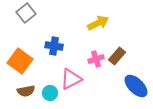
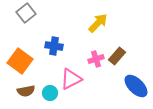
yellow arrow: rotated 20 degrees counterclockwise
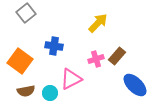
blue ellipse: moved 1 px left, 1 px up
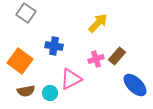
gray square: rotated 18 degrees counterclockwise
